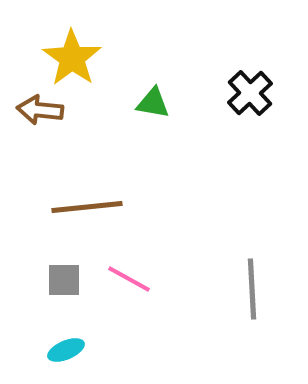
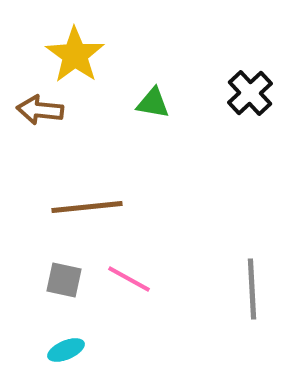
yellow star: moved 3 px right, 3 px up
gray square: rotated 12 degrees clockwise
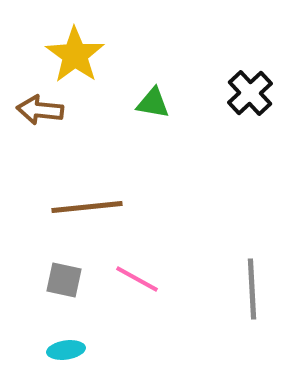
pink line: moved 8 px right
cyan ellipse: rotated 15 degrees clockwise
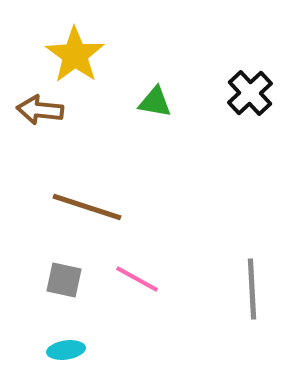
green triangle: moved 2 px right, 1 px up
brown line: rotated 24 degrees clockwise
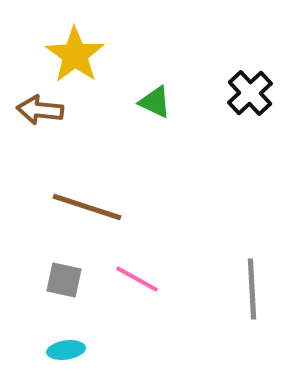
green triangle: rotated 15 degrees clockwise
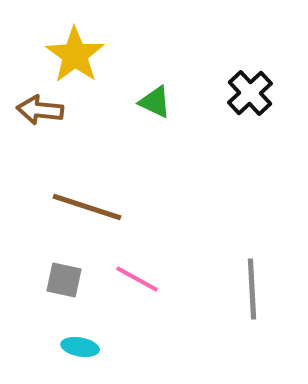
cyan ellipse: moved 14 px right, 3 px up; rotated 18 degrees clockwise
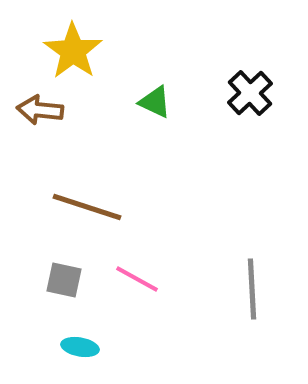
yellow star: moved 2 px left, 4 px up
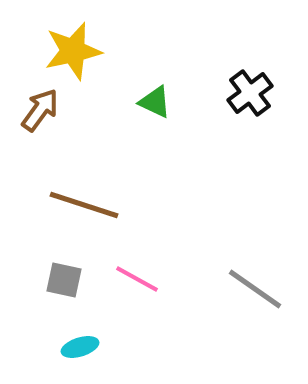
yellow star: rotated 24 degrees clockwise
black cross: rotated 6 degrees clockwise
brown arrow: rotated 120 degrees clockwise
brown line: moved 3 px left, 2 px up
gray line: moved 3 px right; rotated 52 degrees counterclockwise
cyan ellipse: rotated 27 degrees counterclockwise
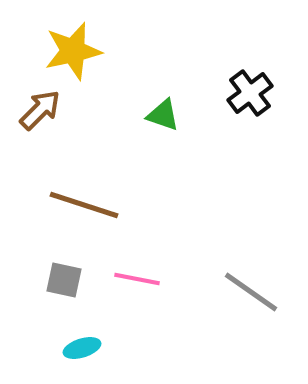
green triangle: moved 8 px right, 13 px down; rotated 6 degrees counterclockwise
brown arrow: rotated 9 degrees clockwise
pink line: rotated 18 degrees counterclockwise
gray line: moved 4 px left, 3 px down
cyan ellipse: moved 2 px right, 1 px down
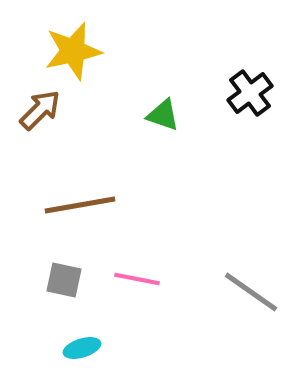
brown line: moved 4 px left; rotated 28 degrees counterclockwise
